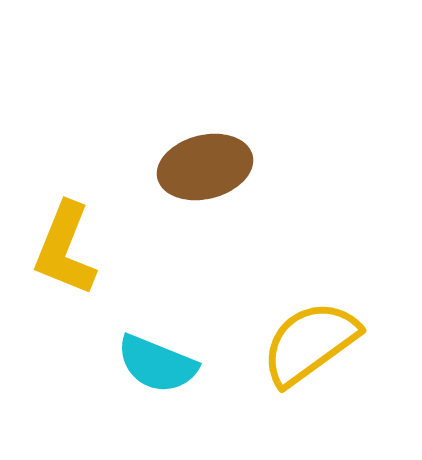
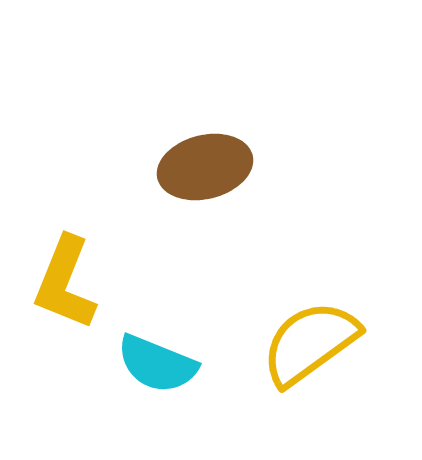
yellow L-shape: moved 34 px down
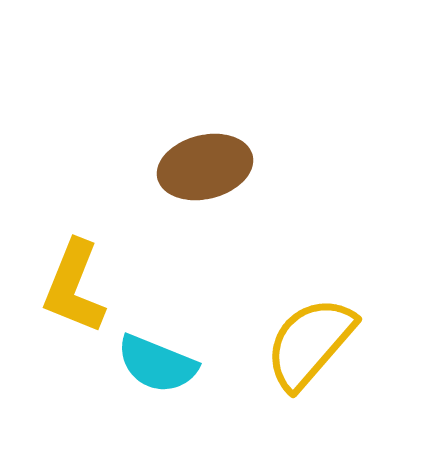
yellow L-shape: moved 9 px right, 4 px down
yellow semicircle: rotated 13 degrees counterclockwise
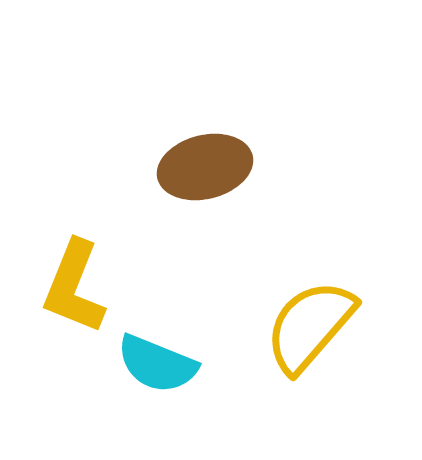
yellow semicircle: moved 17 px up
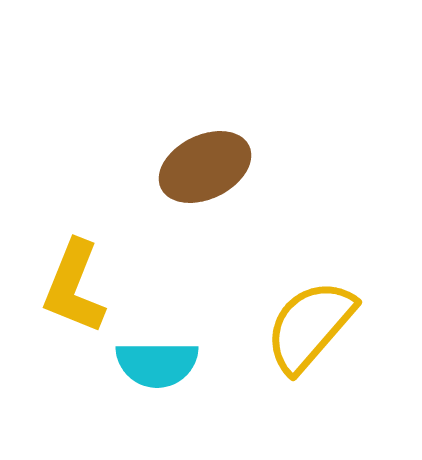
brown ellipse: rotated 12 degrees counterclockwise
cyan semicircle: rotated 22 degrees counterclockwise
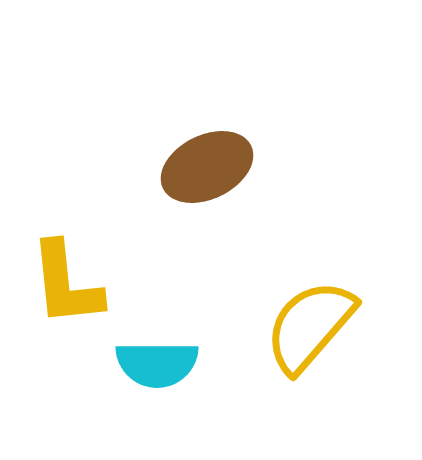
brown ellipse: moved 2 px right
yellow L-shape: moved 8 px left, 3 px up; rotated 28 degrees counterclockwise
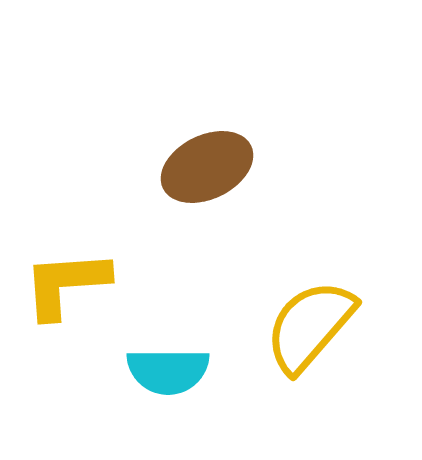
yellow L-shape: rotated 92 degrees clockwise
cyan semicircle: moved 11 px right, 7 px down
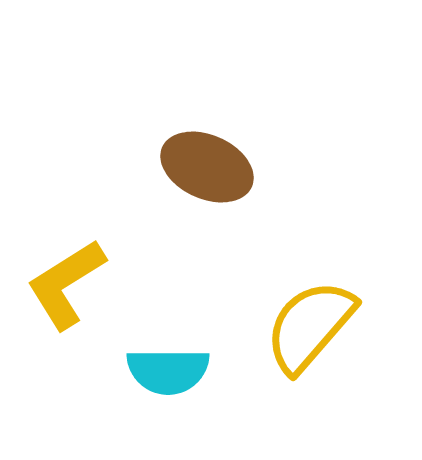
brown ellipse: rotated 50 degrees clockwise
yellow L-shape: rotated 28 degrees counterclockwise
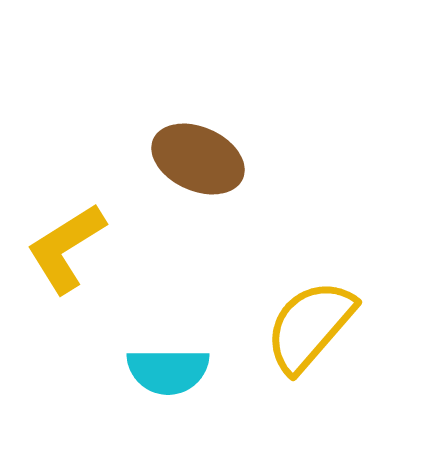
brown ellipse: moved 9 px left, 8 px up
yellow L-shape: moved 36 px up
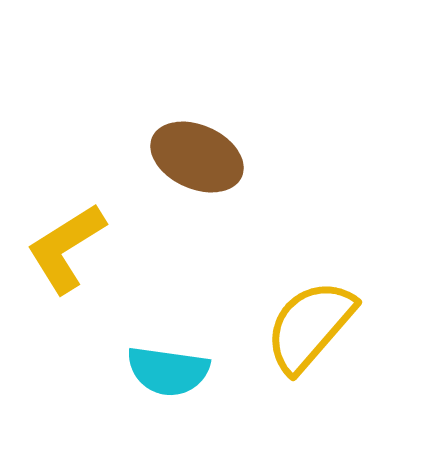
brown ellipse: moved 1 px left, 2 px up
cyan semicircle: rotated 8 degrees clockwise
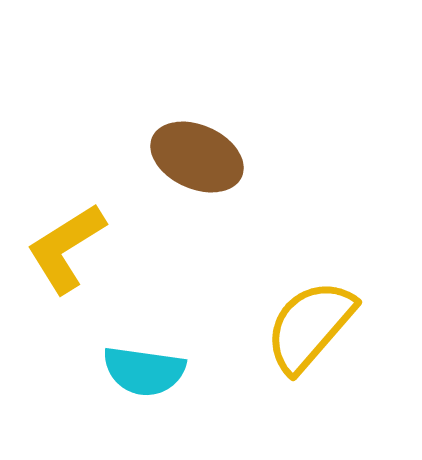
cyan semicircle: moved 24 px left
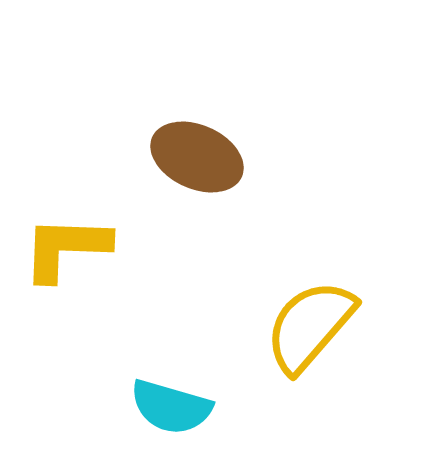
yellow L-shape: rotated 34 degrees clockwise
cyan semicircle: moved 27 px right, 36 px down; rotated 8 degrees clockwise
